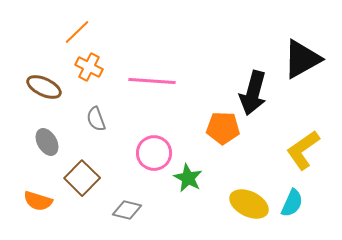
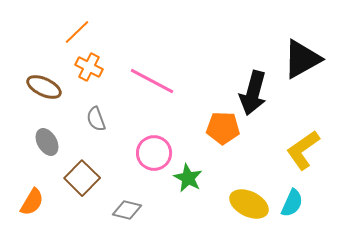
pink line: rotated 24 degrees clockwise
orange semicircle: moved 6 px left, 1 px down; rotated 76 degrees counterclockwise
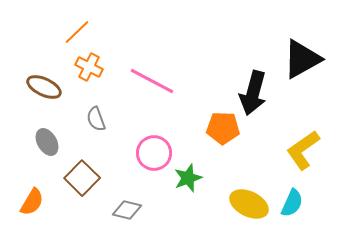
green star: rotated 24 degrees clockwise
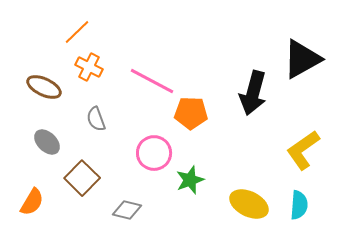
orange pentagon: moved 32 px left, 15 px up
gray ellipse: rotated 16 degrees counterclockwise
green star: moved 2 px right, 2 px down
cyan semicircle: moved 7 px right, 2 px down; rotated 20 degrees counterclockwise
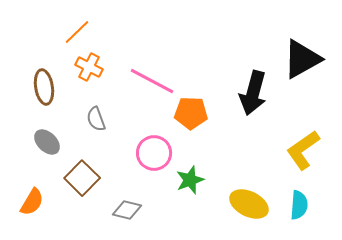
brown ellipse: rotated 56 degrees clockwise
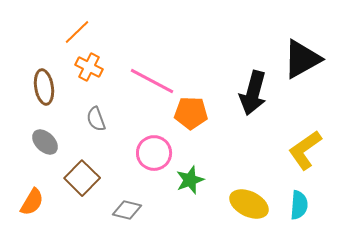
gray ellipse: moved 2 px left
yellow L-shape: moved 2 px right
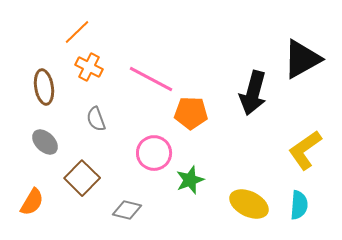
pink line: moved 1 px left, 2 px up
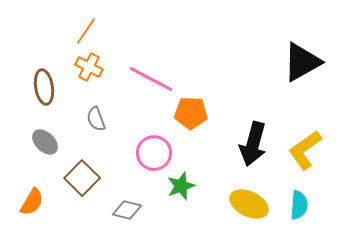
orange line: moved 9 px right, 1 px up; rotated 12 degrees counterclockwise
black triangle: moved 3 px down
black arrow: moved 51 px down
green star: moved 9 px left, 6 px down
